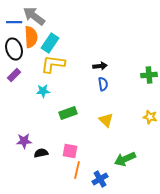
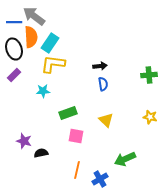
purple star: rotated 21 degrees clockwise
pink square: moved 6 px right, 15 px up
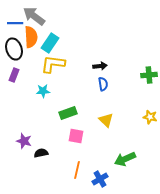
blue line: moved 1 px right, 1 px down
purple rectangle: rotated 24 degrees counterclockwise
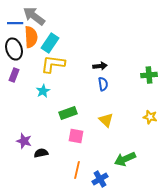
cyan star: rotated 24 degrees counterclockwise
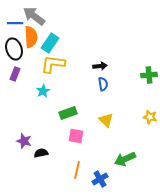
purple rectangle: moved 1 px right, 1 px up
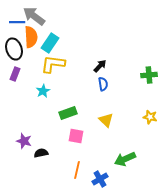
blue line: moved 2 px right, 1 px up
black arrow: rotated 40 degrees counterclockwise
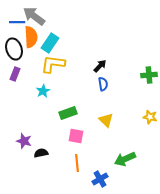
orange line: moved 7 px up; rotated 18 degrees counterclockwise
